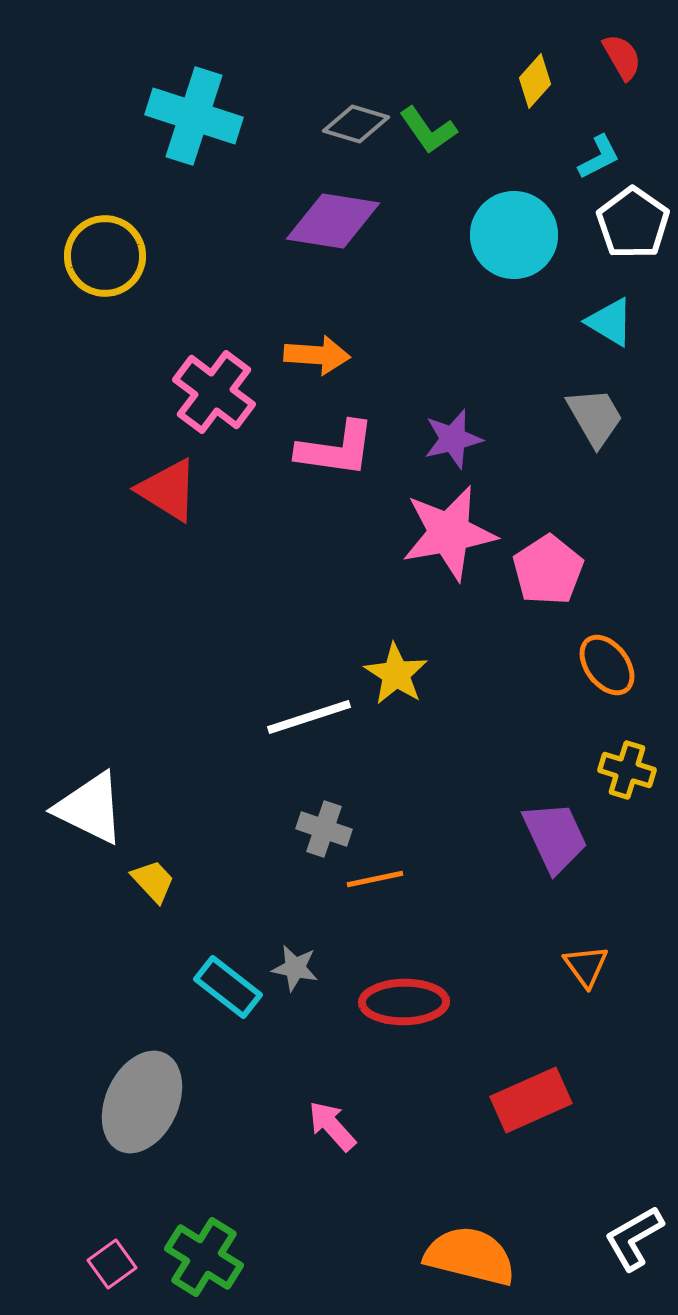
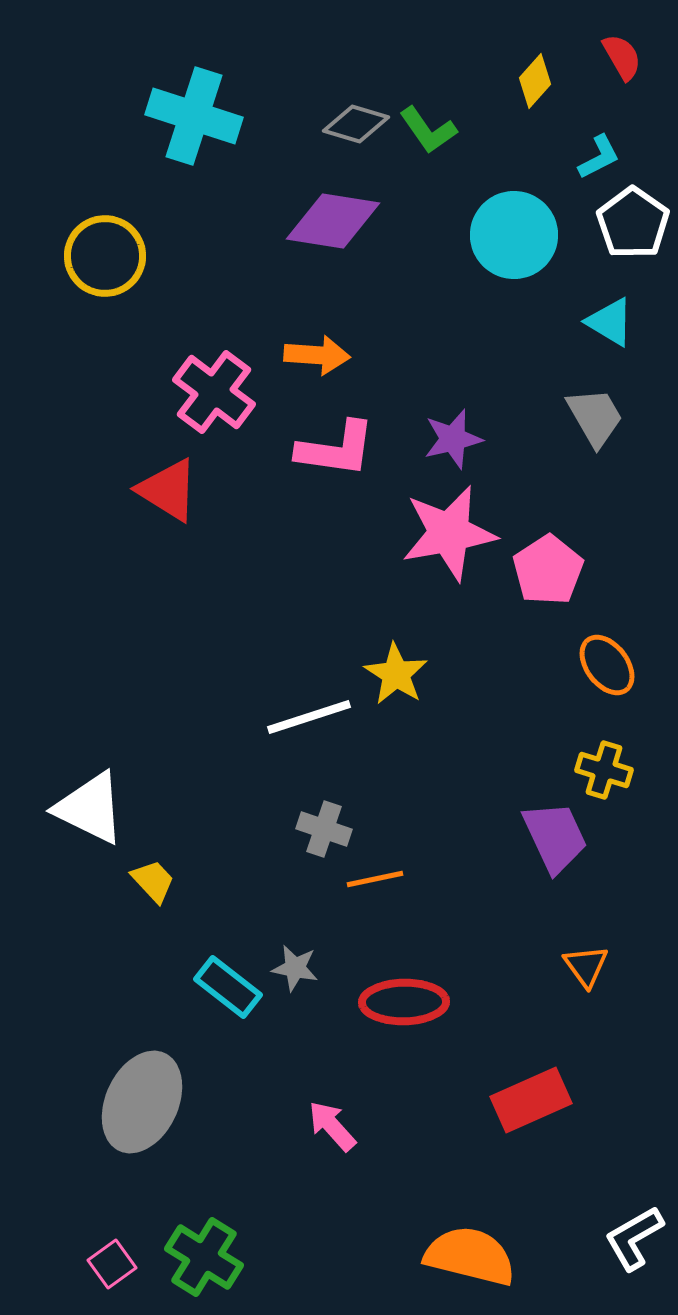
yellow cross: moved 23 px left
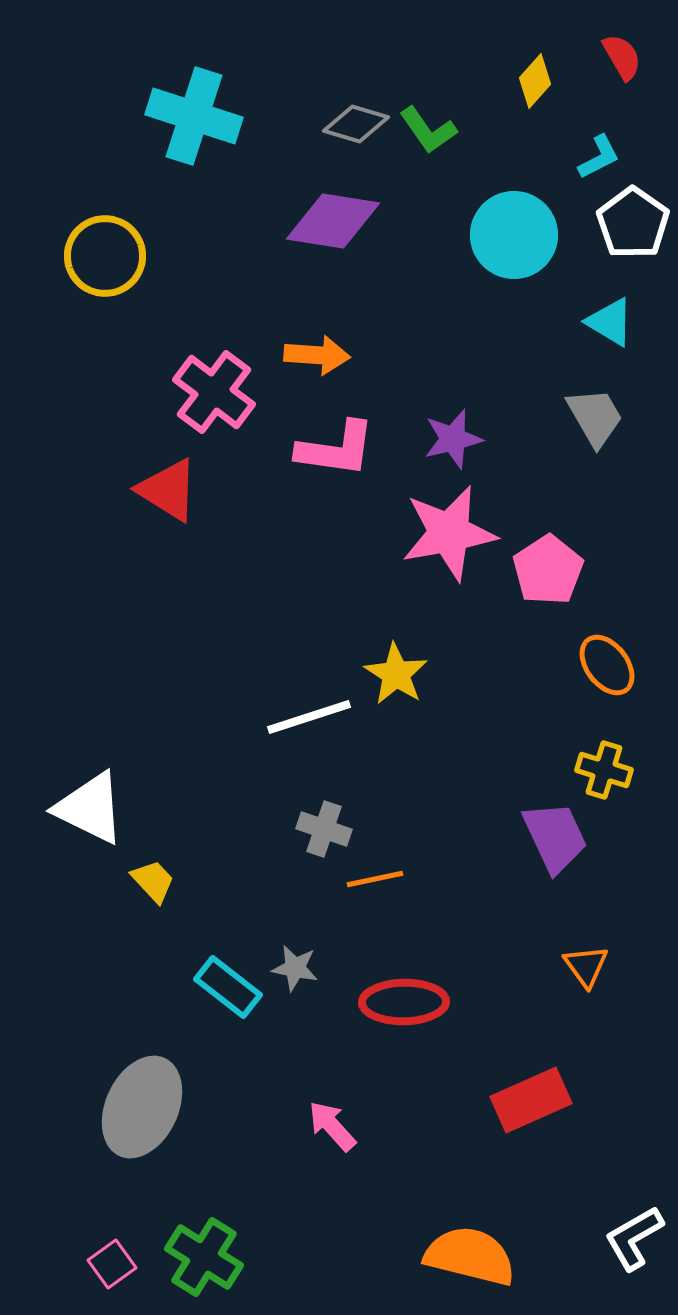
gray ellipse: moved 5 px down
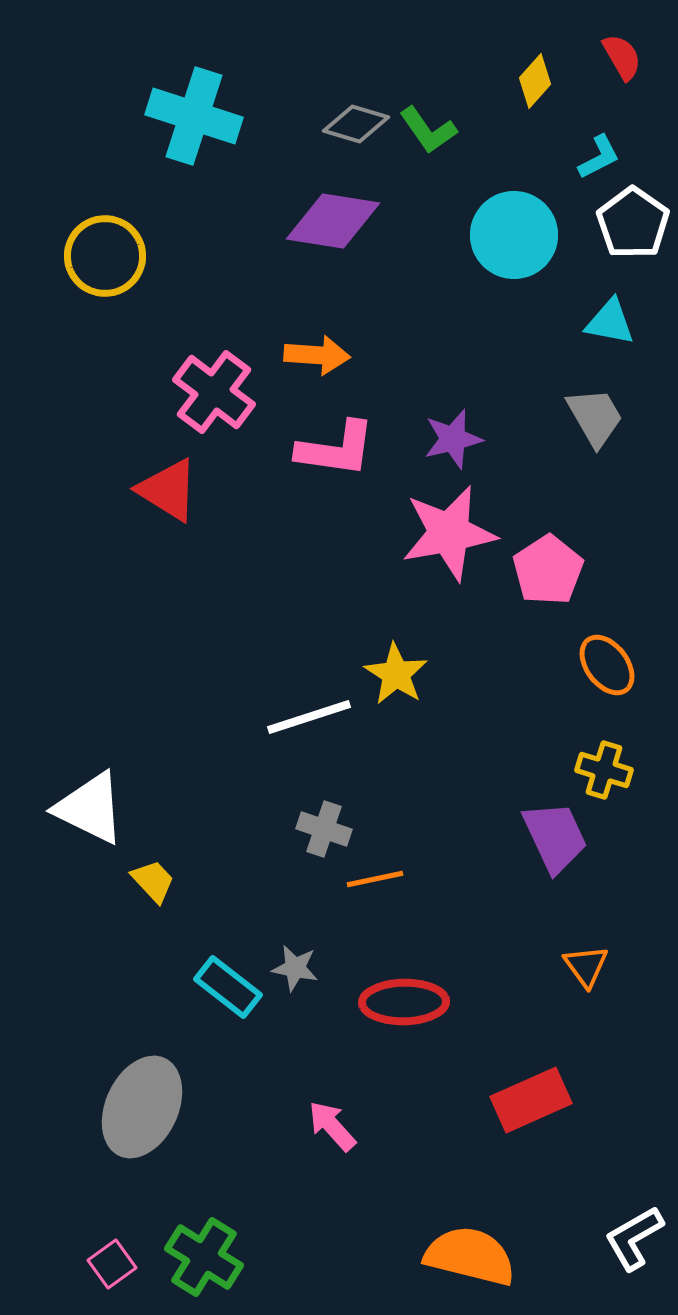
cyan triangle: rotated 20 degrees counterclockwise
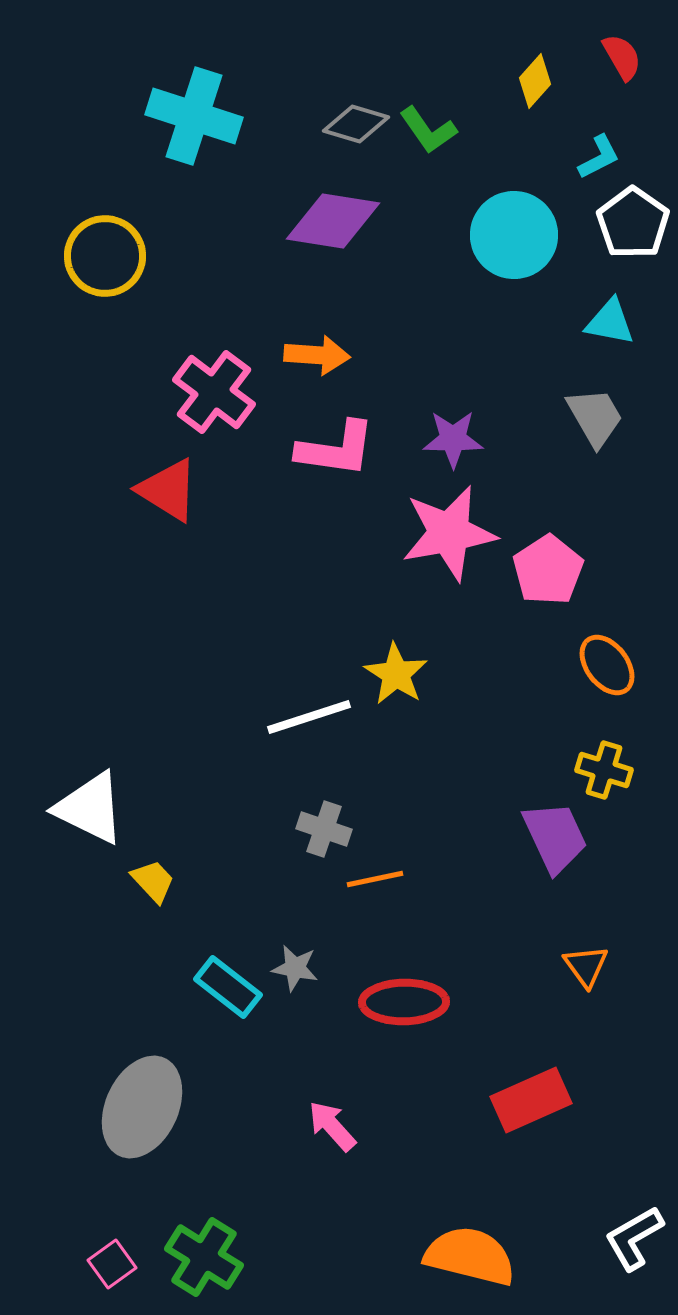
purple star: rotated 14 degrees clockwise
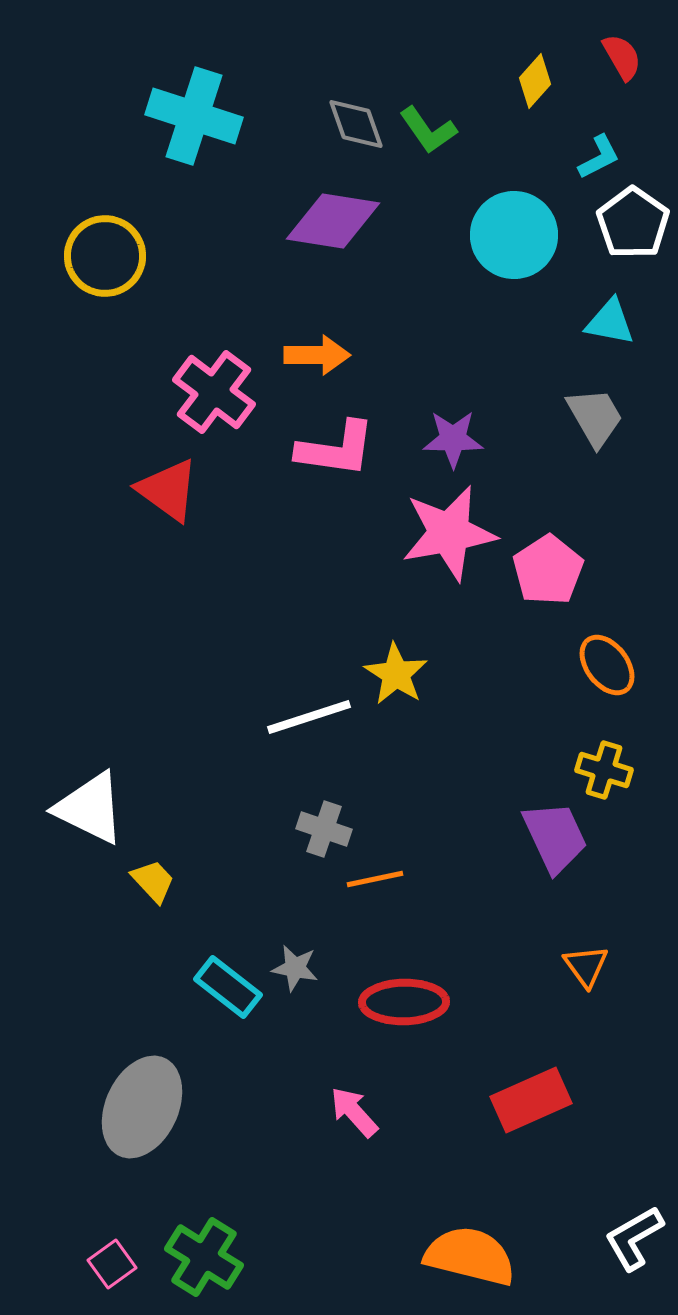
gray diamond: rotated 54 degrees clockwise
orange arrow: rotated 4 degrees counterclockwise
red triangle: rotated 4 degrees clockwise
pink arrow: moved 22 px right, 14 px up
